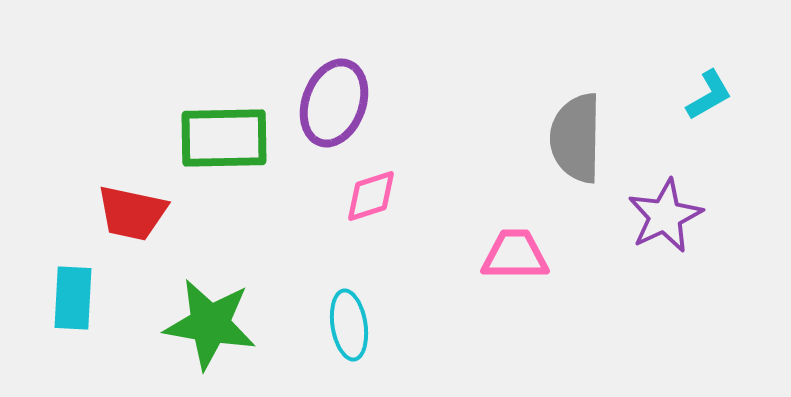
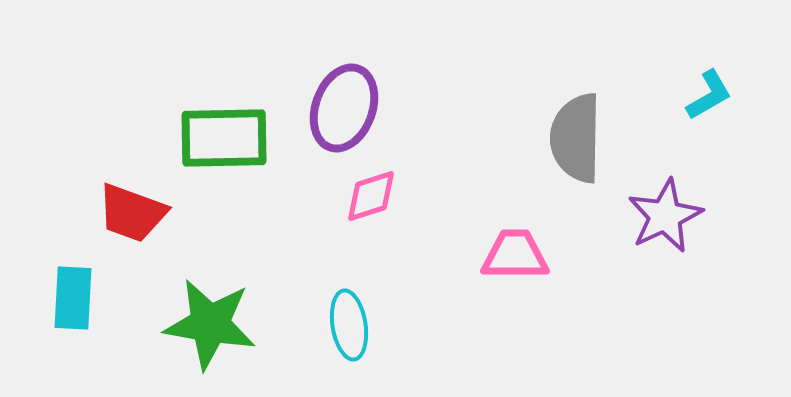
purple ellipse: moved 10 px right, 5 px down
red trapezoid: rotated 8 degrees clockwise
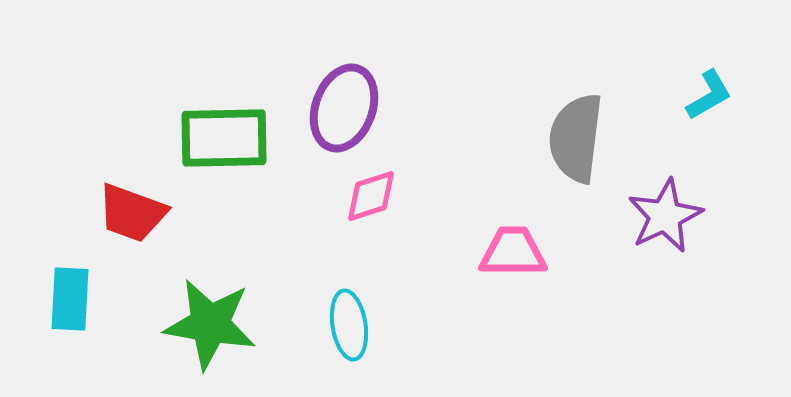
gray semicircle: rotated 6 degrees clockwise
pink trapezoid: moved 2 px left, 3 px up
cyan rectangle: moved 3 px left, 1 px down
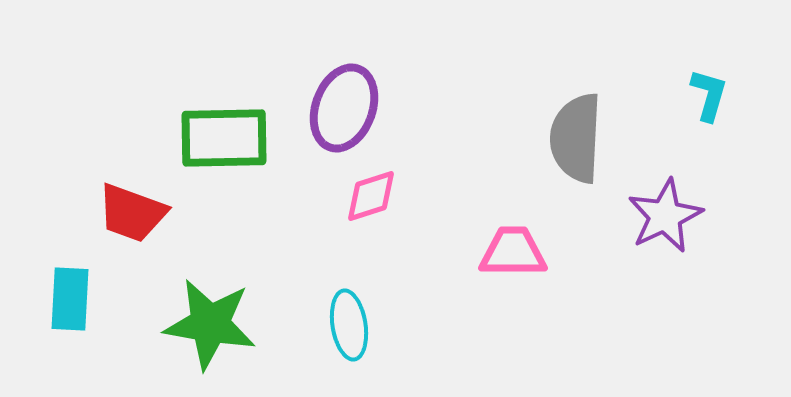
cyan L-shape: rotated 44 degrees counterclockwise
gray semicircle: rotated 4 degrees counterclockwise
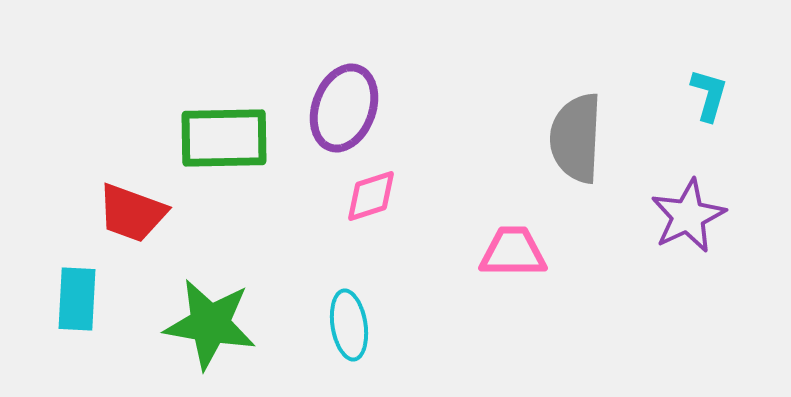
purple star: moved 23 px right
cyan rectangle: moved 7 px right
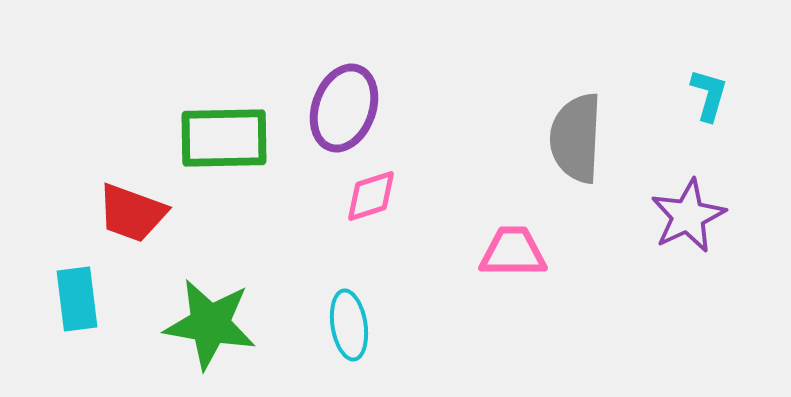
cyan rectangle: rotated 10 degrees counterclockwise
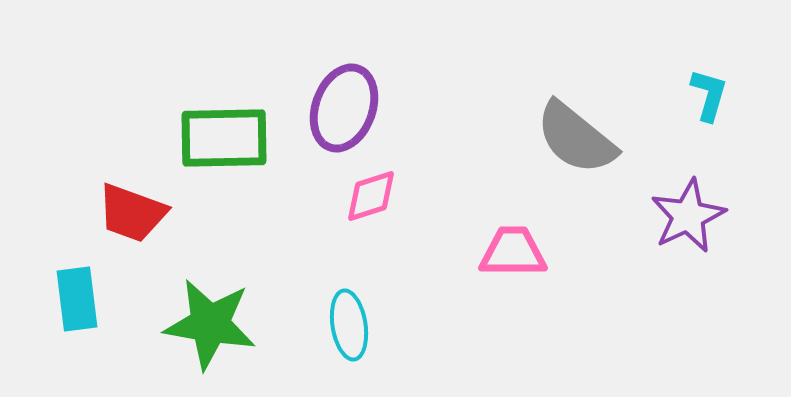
gray semicircle: rotated 54 degrees counterclockwise
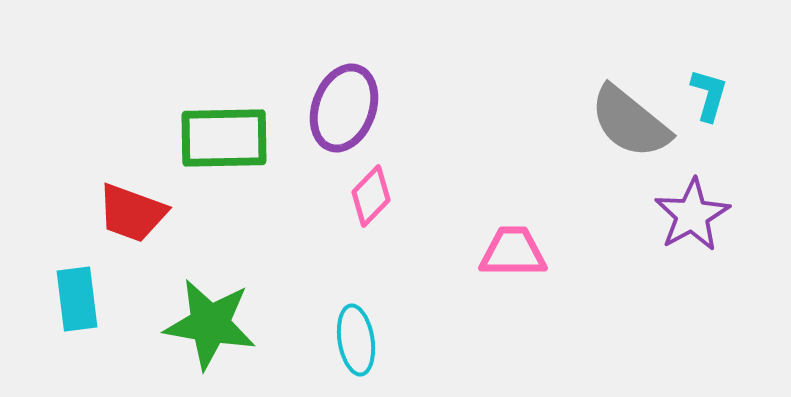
gray semicircle: moved 54 px right, 16 px up
pink diamond: rotated 28 degrees counterclockwise
purple star: moved 4 px right, 1 px up; rotated 4 degrees counterclockwise
cyan ellipse: moved 7 px right, 15 px down
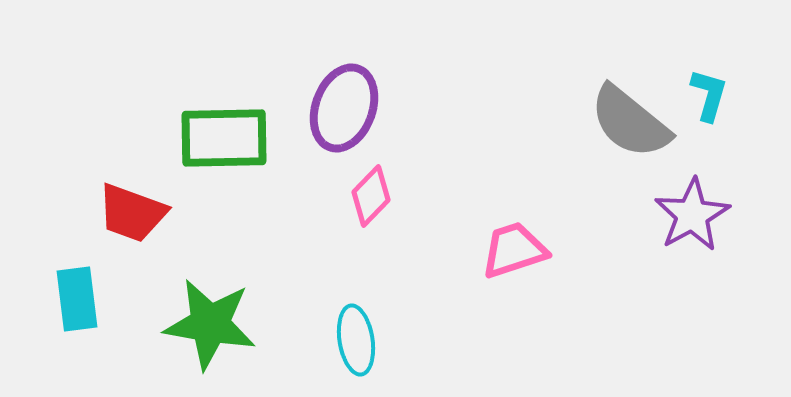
pink trapezoid: moved 1 px right, 2 px up; rotated 18 degrees counterclockwise
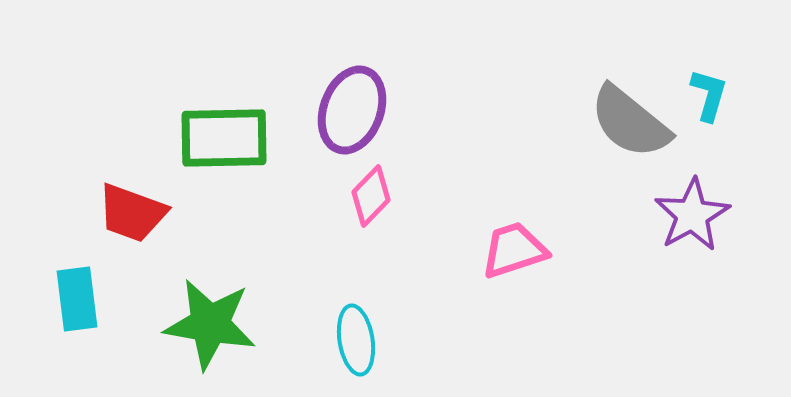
purple ellipse: moved 8 px right, 2 px down
